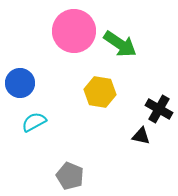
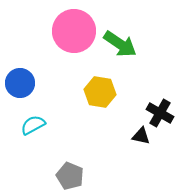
black cross: moved 1 px right, 4 px down
cyan semicircle: moved 1 px left, 3 px down
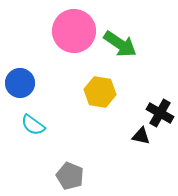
cyan semicircle: rotated 115 degrees counterclockwise
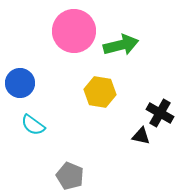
green arrow: moved 1 px right, 1 px down; rotated 48 degrees counterclockwise
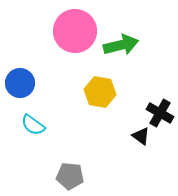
pink circle: moved 1 px right
black triangle: rotated 24 degrees clockwise
gray pentagon: rotated 16 degrees counterclockwise
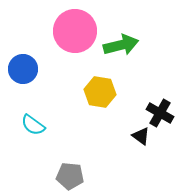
blue circle: moved 3 px right, 14 px up
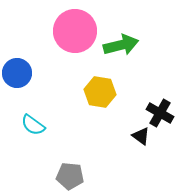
blue circle: moved 6 px left, 4 px down
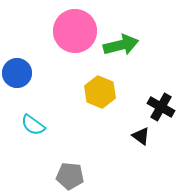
yellow hexagon: rotated 12 degrees clockwise
black cross: moved 1 px right, 6 px up
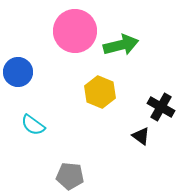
blue circle: moved 1 px right, 1 px up
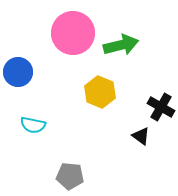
pink circle: moved 2 px left, 2 px down
cyan semicircle: rotated 25 degrees counterclockwise
